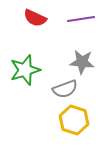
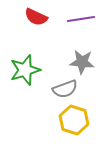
red semicircle: moved 1 px right, 1 px up
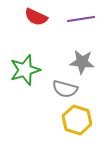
gray semicircle: rotated 35 degrees clockwise
yellow hexagon: moved 3 px right
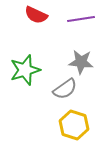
red semicircle: moved 2 px up
gray star: moved 1 px left
gray semicircle: rotated 50 degrees counterclockwise
yellow hexagon: moved 3 px left, 5 px down
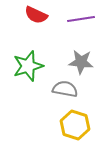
green star: moved 3 px right, 4 px up
gray semicircle: rotated 135 degrees counterclockwise
yellow hexagon: moved 1 px right
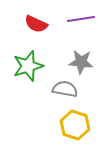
red semicircle: moved 9 px down
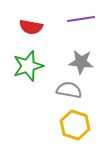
red semicircle: moved 5 px left, 3 px down; rotated 15 degrees counterclockwise
gray semicircle: moved 4 px right, 1 px down
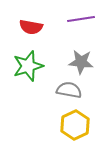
yellow hexagon: rotated 16 degrees clockwise
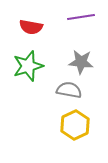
purple line: moved 2 px up
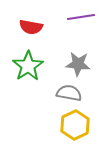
gray star: moved 3 px left, 2 px down
green star: rotated 16 degrees counterclockwise
gray semicircle: moved 3 px down
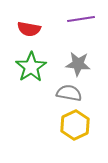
purple line: moved 2 px down
red semicircle: moved 2 px left, 2 px down
green star: moved 3 px right, 1 px down
